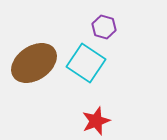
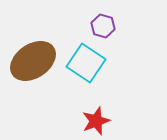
purple hexagon: moved 1 px left, 1 px up
brown ellipse: moved 1 px left, 2 px up
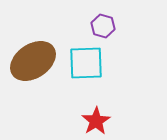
cyan square: rotated 36 degrees counterclockwise
red star: rotated 12 degrees counterclockwise
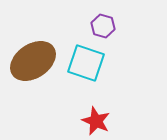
cyan square: rotated 21 degrees clockwise
red star: rotated 16 degrees counterclockwise
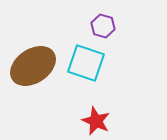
brown ellipse: moved 5 px down
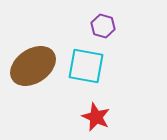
cyan square: moved 3 px down; rotated 9 degrees counterclockwise
red star: moved 4 px up
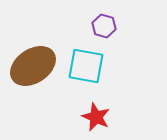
purple hexagon: moved 1 px right
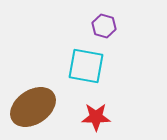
brown ellipse: moved 41 px down
red star: rotated 24 degrees counterclockwise
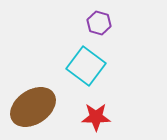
purple hexagon: moved 5 px left, 3 px up
cyan square: rotated 27 degrees clockwise
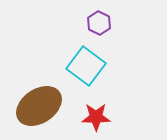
purple hexagon: rotated 10 degrees clockwise
brown ellipse: moved 6 px right, 1 px up
